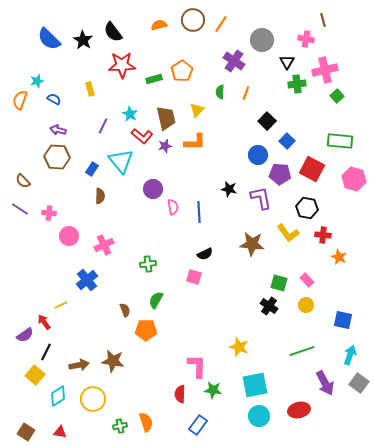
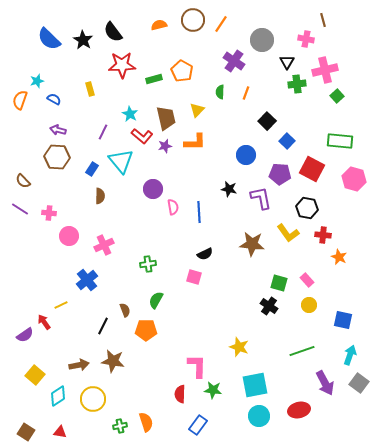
orange pentagon at (182, 71): rotated 10 degrees counterclockwise
purple line at (103, 126): moved 6 px down
blue circle at (258, 155): moved 12 px left
yellow circle at (306, 305): moved 3 px right
black line at (46, 352): moved 57 px right, 26 px up
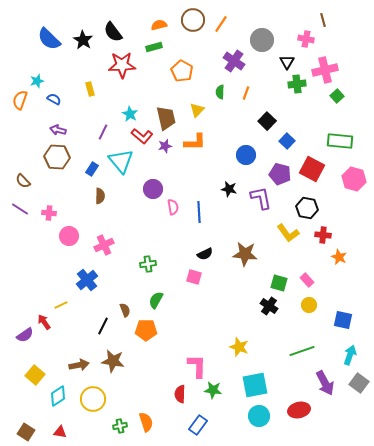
green rectangle at (154, 79): moved 32 px up
purple pentagon at (280, 174): rotated 10 degrees clockwise
brown star at (252, 244): moved 7 px left, 10 px down
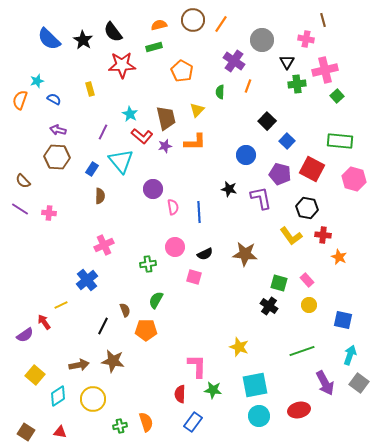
orange line at (246, 93): moved 2 px right, 7 px up
yellow L-shape at (288, 233): moved 3 px right, 3 px down
pink circle at (69, 236): moved 106 px right, 11 px down
blue rectangle at (198, 425): moved 5 px left, 3 px up
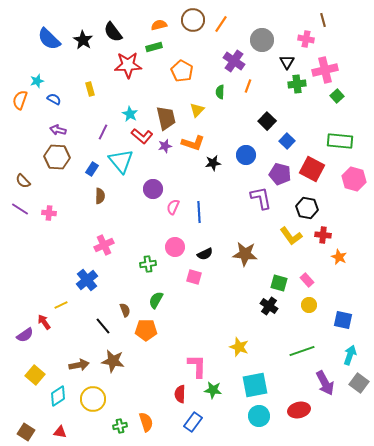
red star at (122, 65): moved 6 px right
orange L-shape at (195, 142): moved 2 px left, 1 px down; rotated 20 degrees clockwise
black star at (229, 189): moved 16 px left, 26 px up; rotated 21 degrees counterclockwise
pink semicircle at (173, 207): rotated 147 degrees counterclockwise
black line at (103, 326): rotated 66 degrees counterclockwise
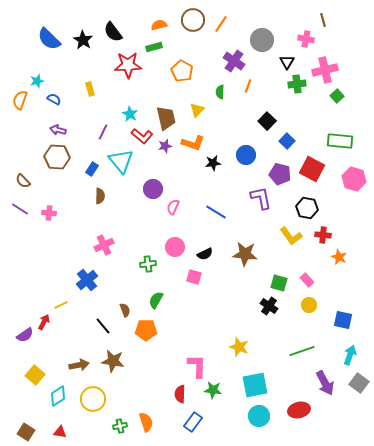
blue line at (199, 212): moved 17 px right; rotated 55 degrees counterclockwise
red arrow at (44, 322): rotated 63 degrees clockwise
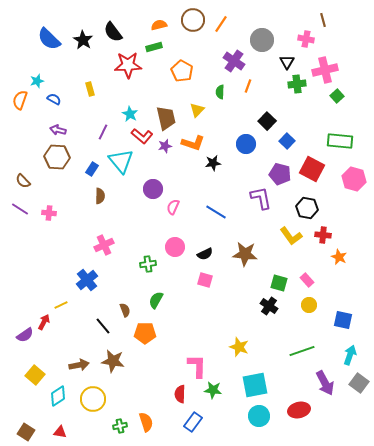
blue circle at (246, 155): moved 11 px up
pink square at (194, 277): moved 11 px right, 3 px down
orange pentagon at (146, 330): moved 1 px left, 3 px down
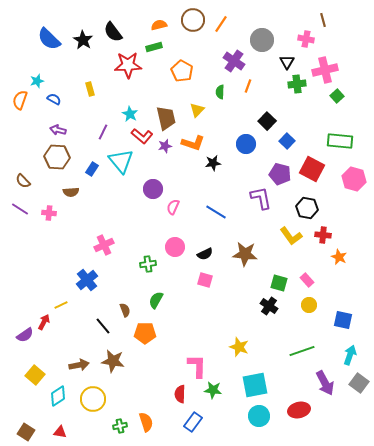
brown semicircle at (100, 196): moved 29 px left, 4 px up; rotated 84 degrees clockwise
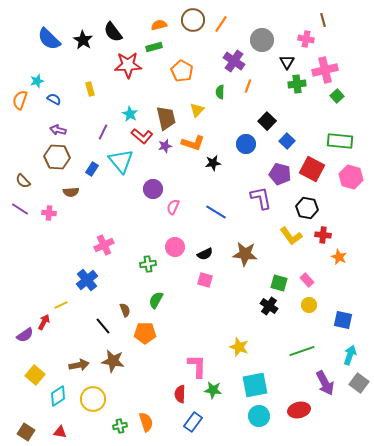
pink hexagon at (354, 179): moved 3 px left, 2 px up
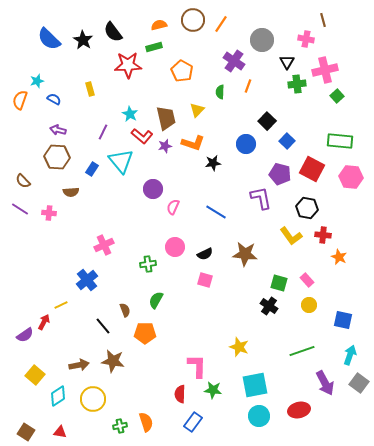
pink hexagon at (351, 177): rotated 10 degrees counterclockwise
